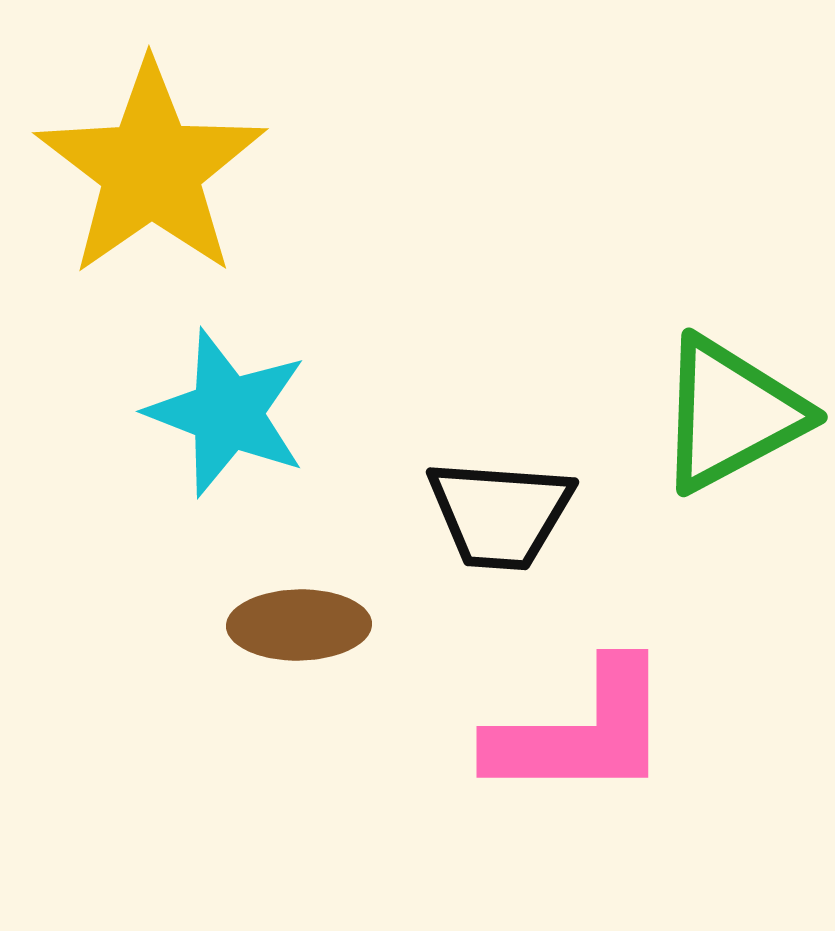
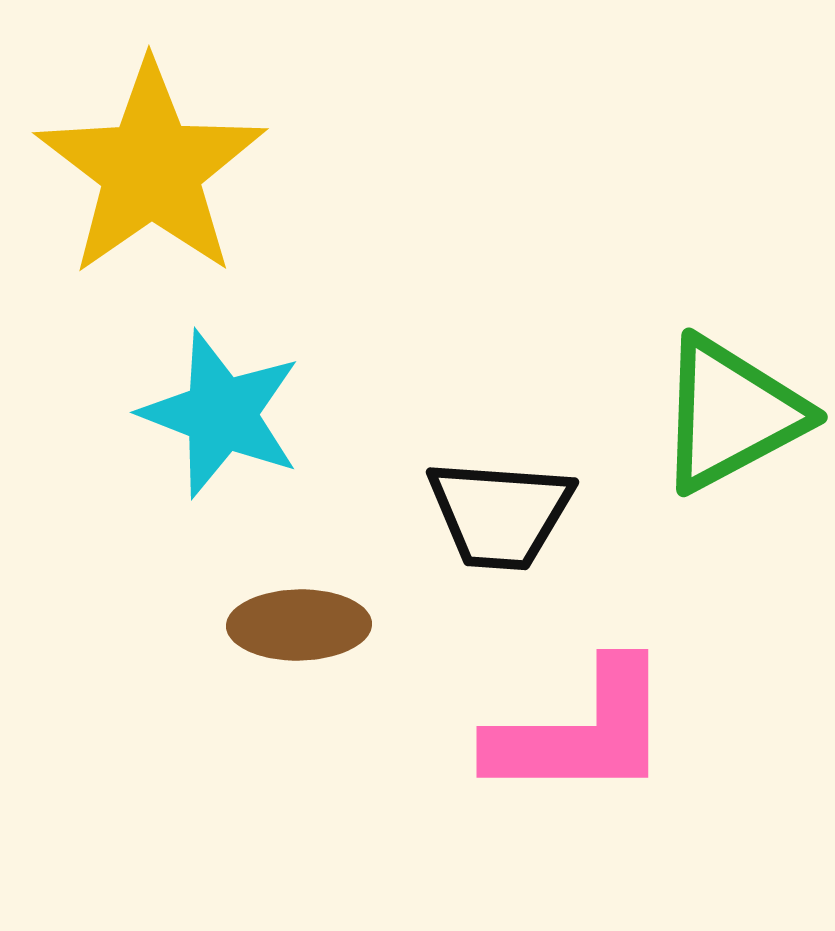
cyan star: moved 6 px left, 1 px down
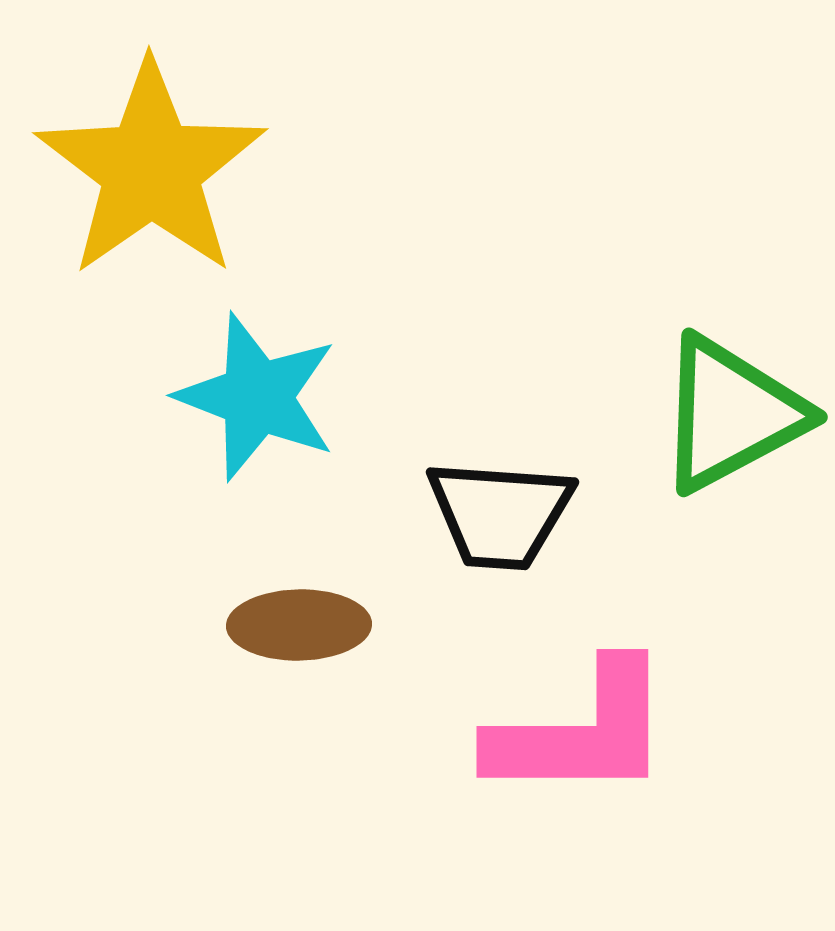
cyan star: moved 36 px right, 17 px up
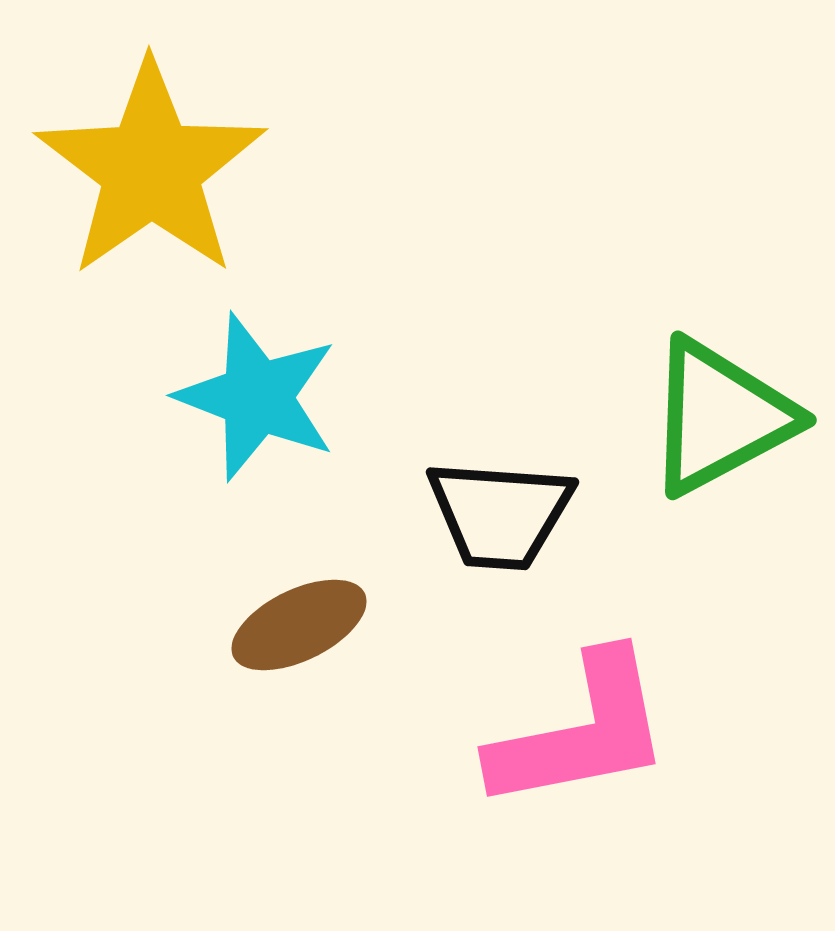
green triangle: moved 11 px left, 3 px down
brown ellipse: rotated 25 degrees counterclockwise
pink L-shape: rotated 11 degrees counterclockwise
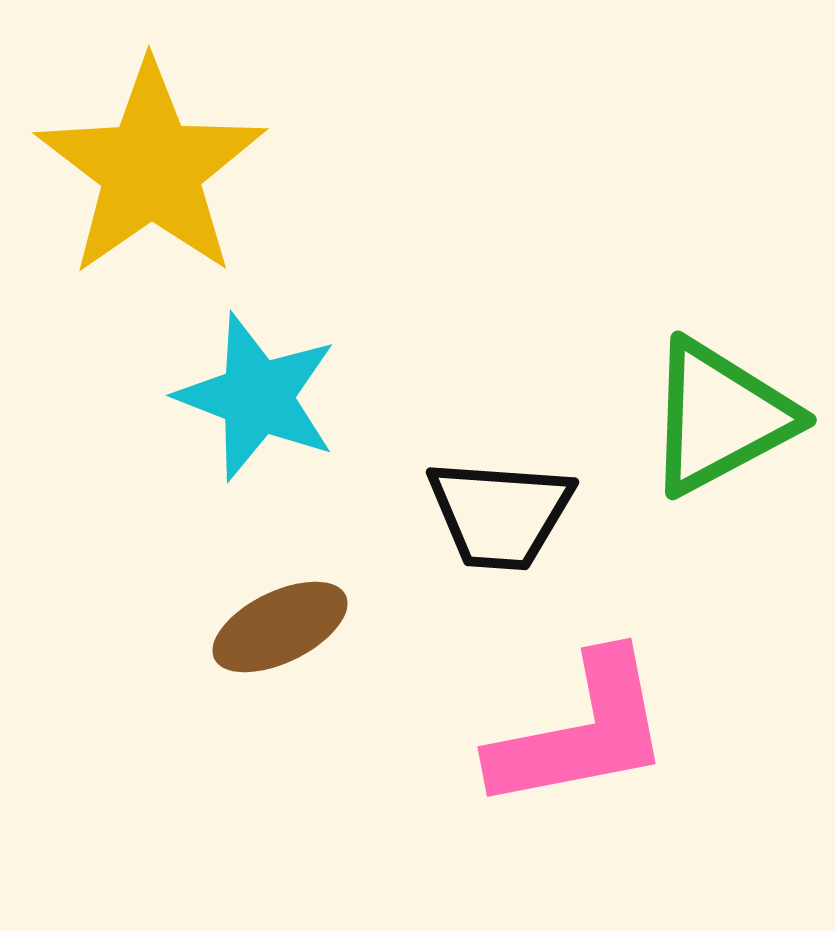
brown ellipse: moved 19 px left, 2 px down
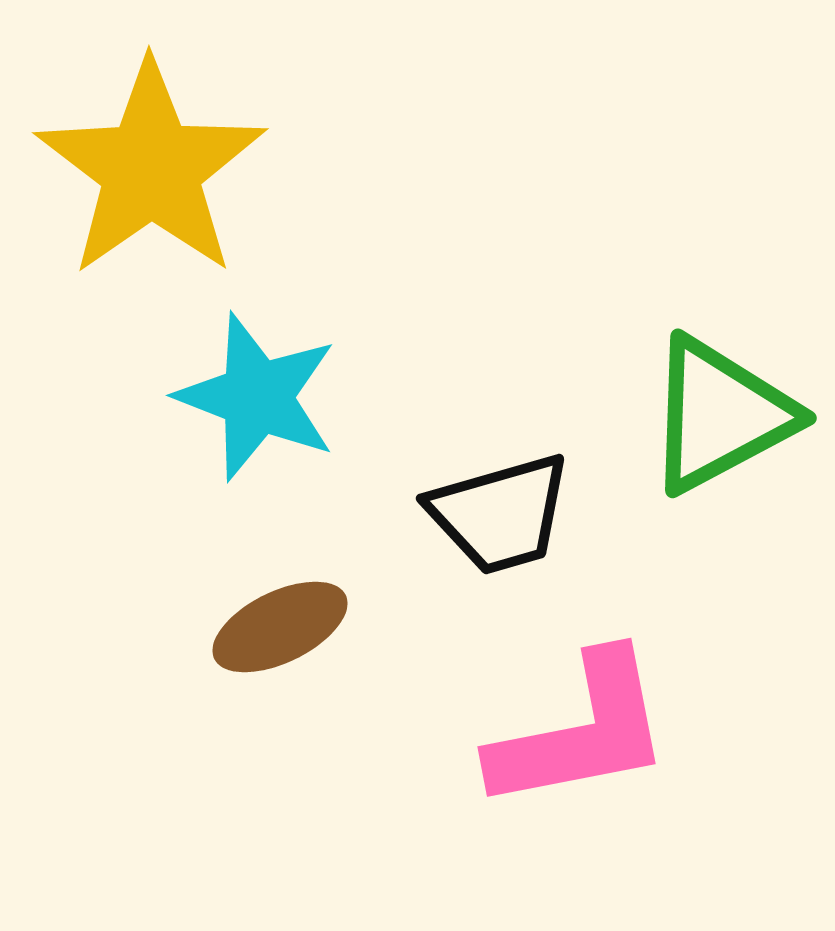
green triangle: moved 2 px up
black trapezoid: rotated 20 degrees counterclockwise
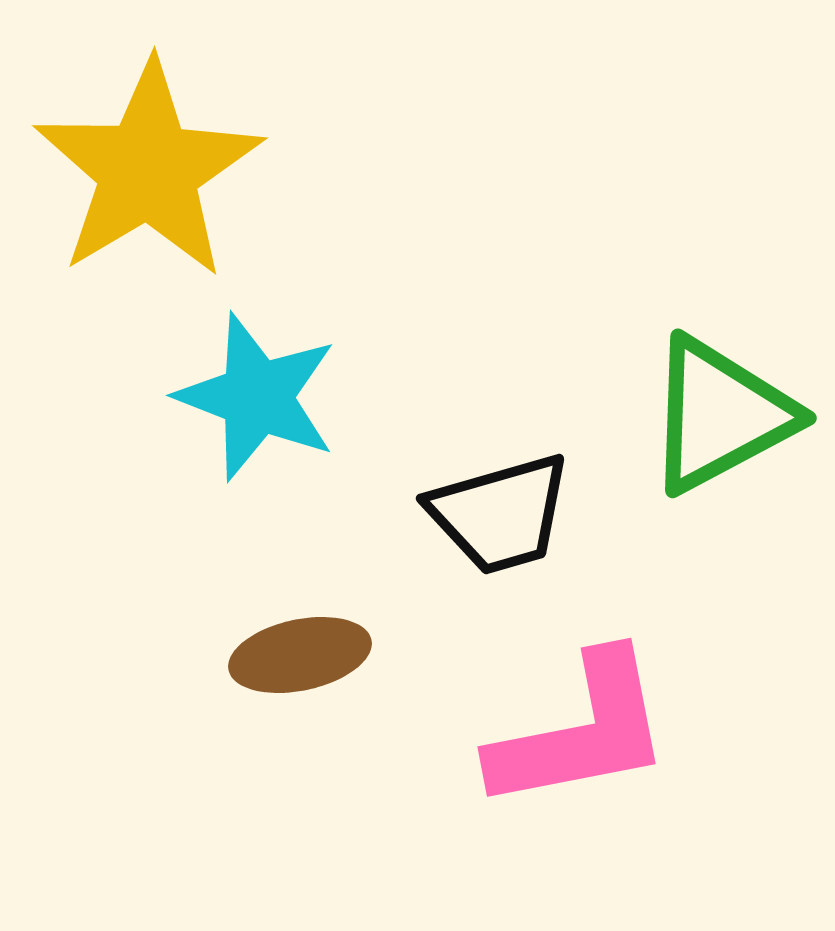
yellow star: moved 3 px left, 1 px down; rotated 4 degrees clockwise
brown ellipse: moved 20 px right, 28 px down; rotated 14 degrees clockwise
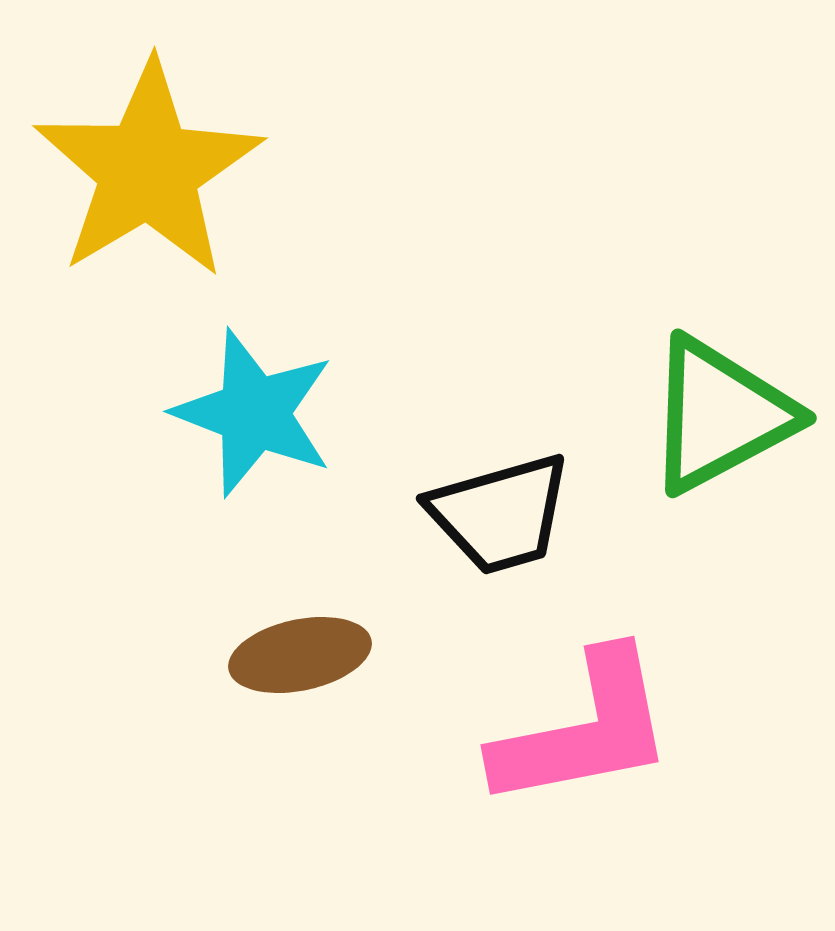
cyan star: moved 3 px left, 16 px down
pink L-shape: moved 3 px right, 2 px up
